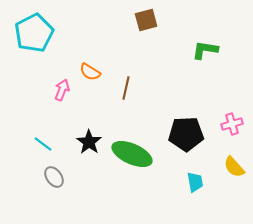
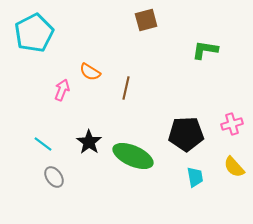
green ellipse: moved 1 px right, 2 px down
cyan trapezoid: moved 5 px up
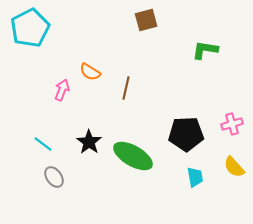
cyan pentagon: moved 4 px left, 5 px up
green ellipse: rotated 6 degrees clockwise
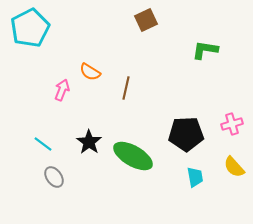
brown square: rotated 10 degrees counterclockwise
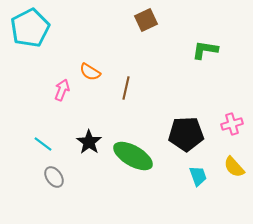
cyan trapezoid: moved 3 px right, 1 px up; rotated 10 degrees counterclockwise
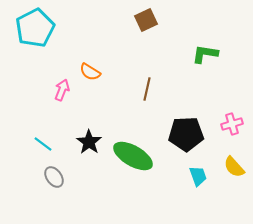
cyan pentagon: moved 5 px right
green L-shape: moved 4 px down
brown line: moved 21 px right, 1 px down
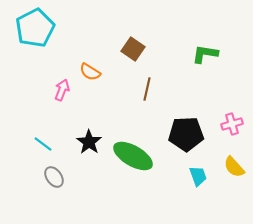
brown square: moved 13 px left, 29 px down; rotated 30 degrees counterclockwise
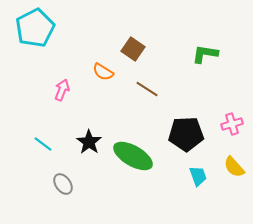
orange semicircle: moved 13 px right
brown line: rotated 70 degrees counterclockwise
gray ellipse: moved 9 px right, 7 px down
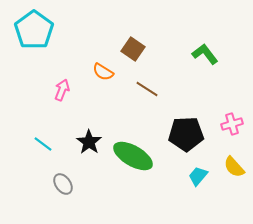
cyan pentagon: moved 1 px left, 2 px down; rotated 9 degrees counterclockwise
green L-shape: rotated 44 degrees clockwise
cyan trapezoid: rotated 120 degrees counterclockwise
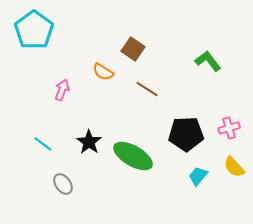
green L-shape: moved 3 px right, 7 px down
pink cross: moved 3 px left, 4 px down
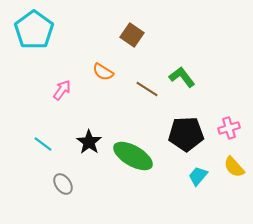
brown square: moved 1 px left, 14 px up
green L-shape: moved 26 px left, 16 px down
pink arrow: rotated 15 degrees clockwise
